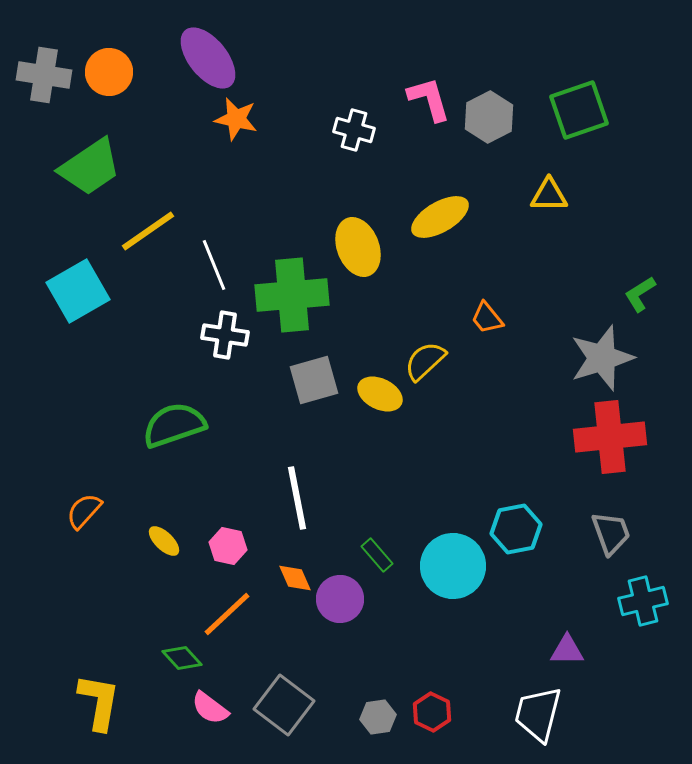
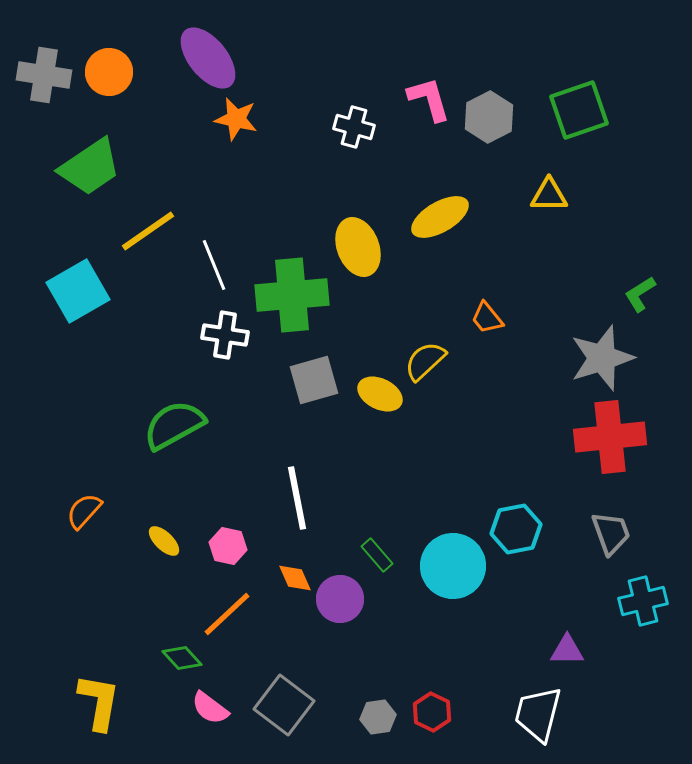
white cross at (354, 130): moved 3 px up
green semicircle at (174, 425): rotated 10 degrees counterclockwise
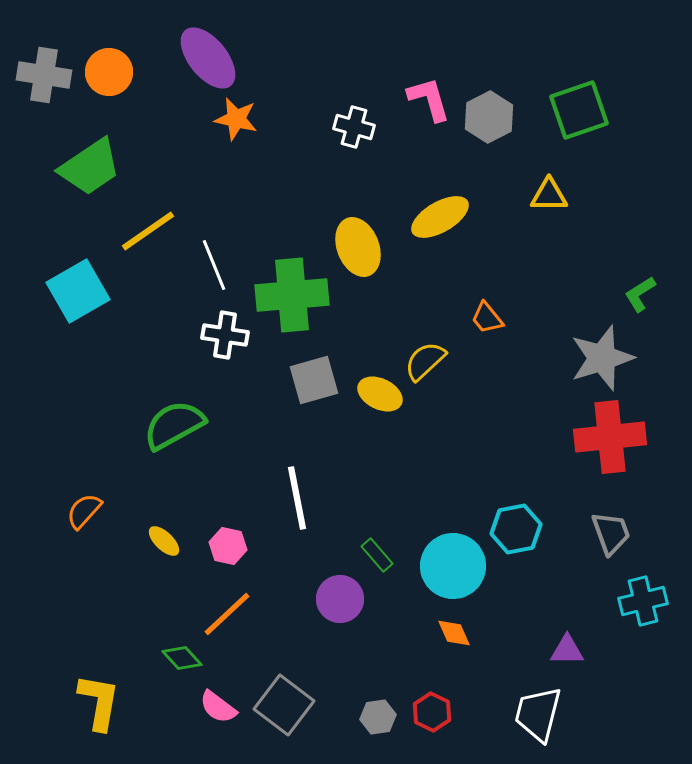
orange diamond at (295, 578): moved 159 px right, 55 px down
pink semicircle at (210, 708): moved 8 px right, 1 px up
